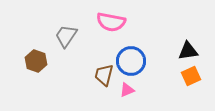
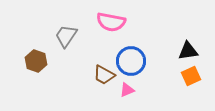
brown trapezoid: rotated 75 degrees counterclockwise
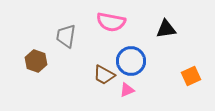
gray trapezoid: rotated 25 degrees counterclockwise
black triangle: moved 22 px left, 22 px up
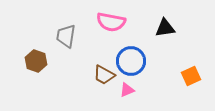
black triangle: moved 1 px left, 1 px up
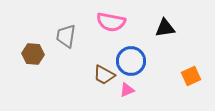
brown hexagon: moved 3 px left, 7 px up; rotated 15 degrees counterclockwise
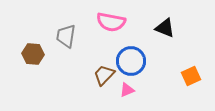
black triangle: rotated 30 degrees clockwise
brown trapezoid: rotated 105 degrees clockwise
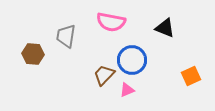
blue circle: moved 1 px right, 1 px up
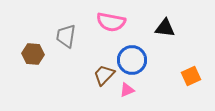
black triangle: rotated 15 degrees counterclockwise
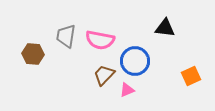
pink semicircle: moved 11 px left, 18 px down
blue circle: moved 3 px right, 1 px down
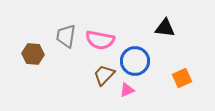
orange square: moved 9 px left, 2 px down
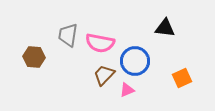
gray trapezoid: moved 2 px right, 1 px up
pink semicircle: moved 3 px down
brown hexagon: moved 1 px right, 3 px down
